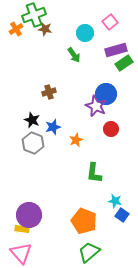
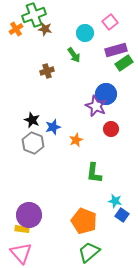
brown cross: moved 2 px left, 21 px up
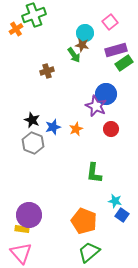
brown star: moved 37 px right, 16 px down
orange star: moved 11 px up
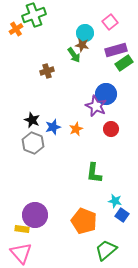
purple circle: moved 6 px right
green trapezoid: moved 17 px right, 2 px up
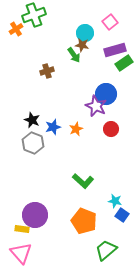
purple rectangle: moved 1 px left
green L-shape: moved 11 px left, 8 px down; rotated 55 degrees counterclockwise
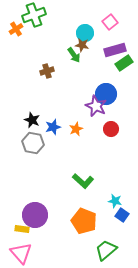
gray hexagon: rotated 10 degrees counterclockwise
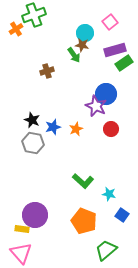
cyan star: moved 6 px left, 7 px up
